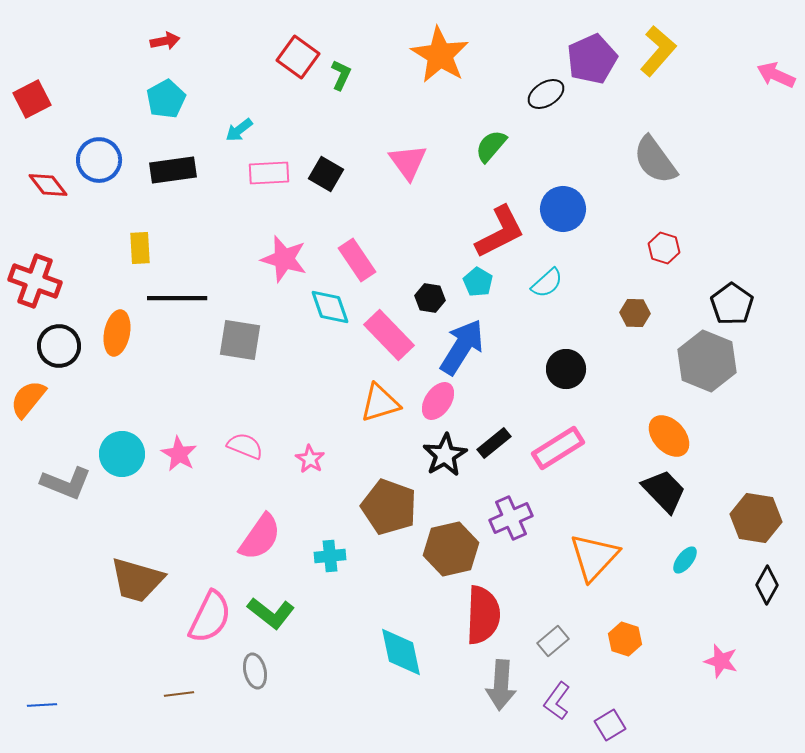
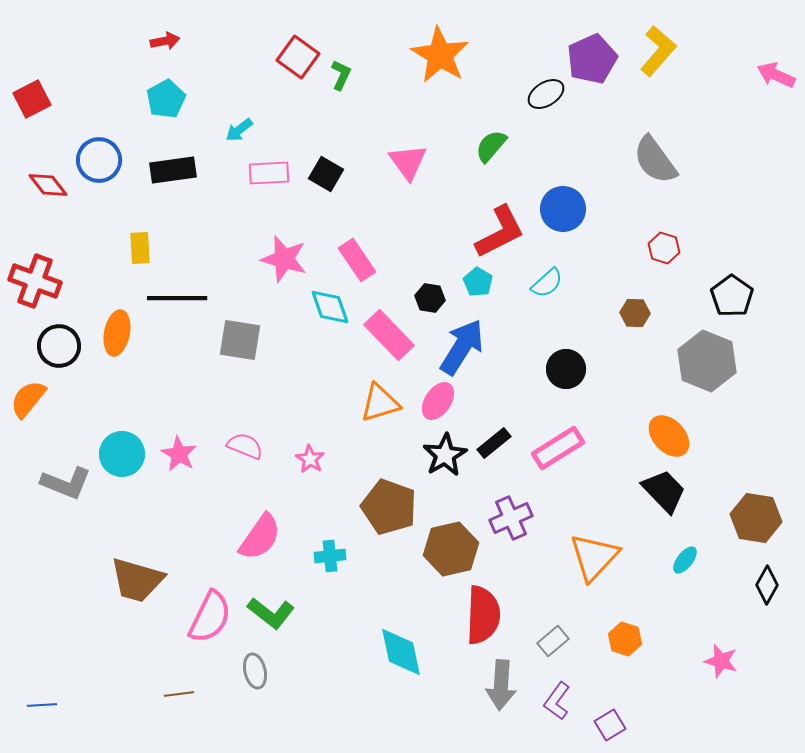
black pentagon at (732, 304): moved 8 px up
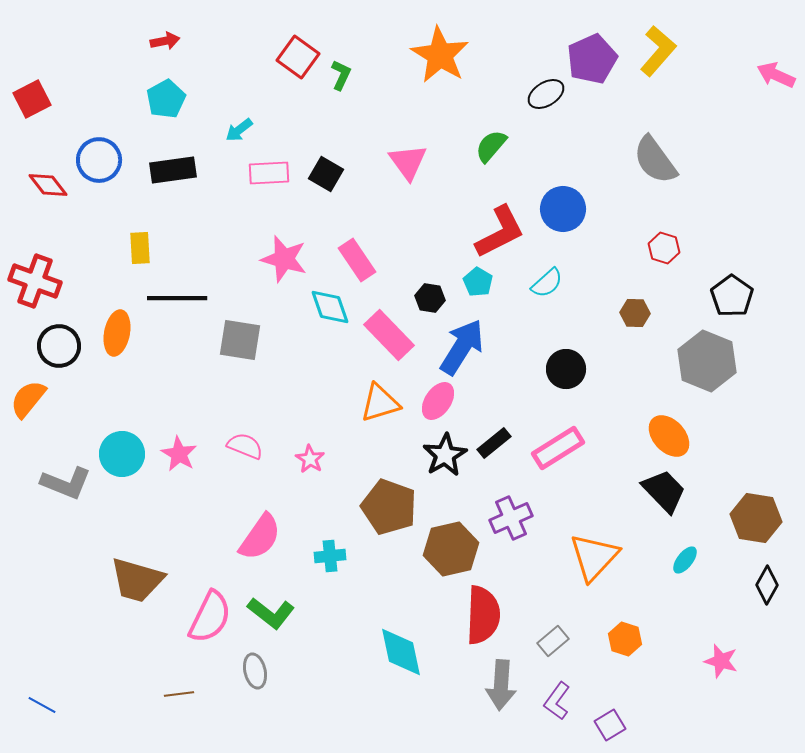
blue line at (42, 705): rotated 32 degrees clockwise
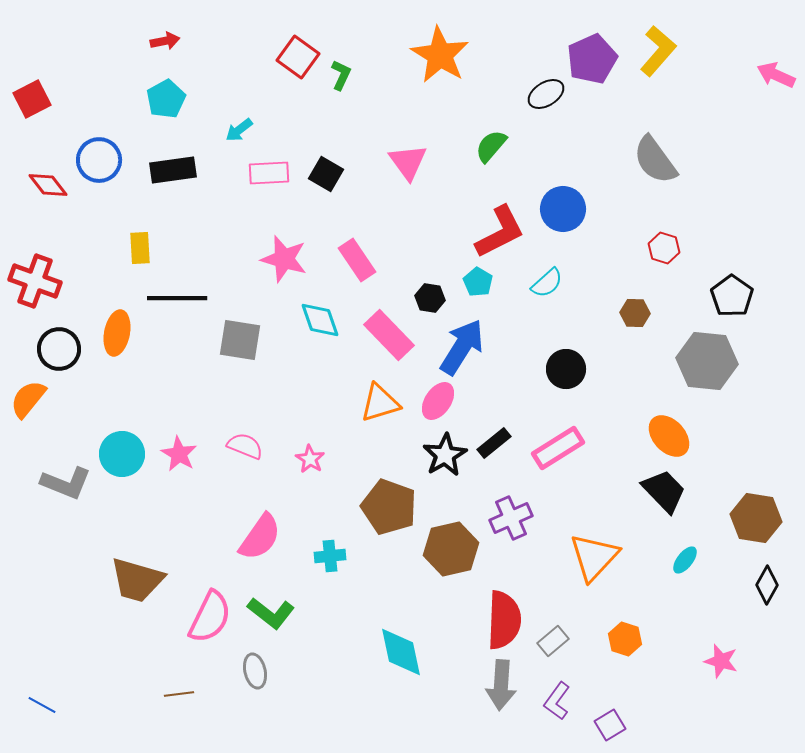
cyan diamond at (330, 307): moved 10 px left, 13 px down
black circle at (59, 346): moved 3 px down
gray hexagon at (707, 361): rotated 16 degrees counterclockwise
red semicircle at (483, 615): moved 21 px right, 5 px down
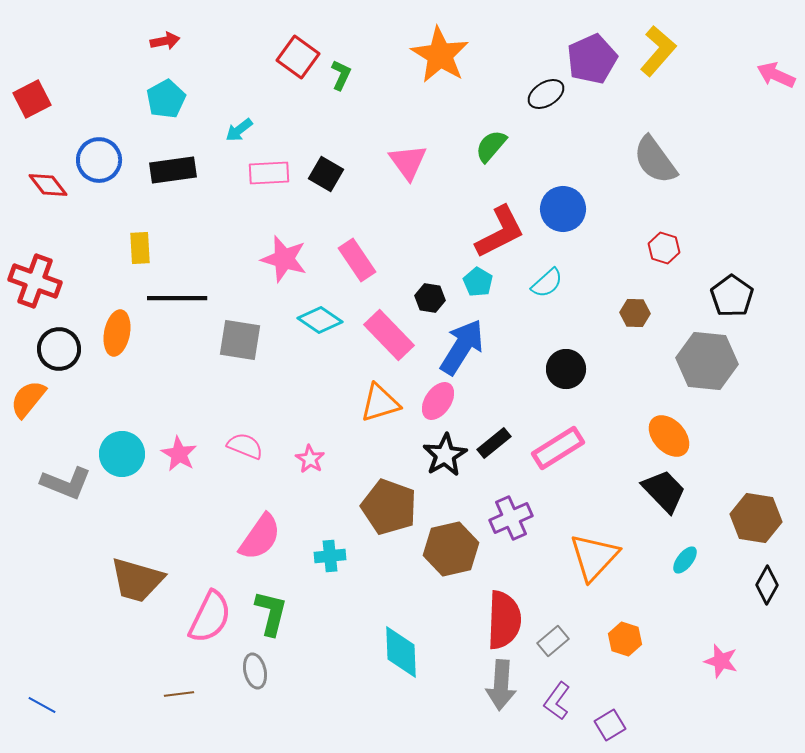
cyan diamond at (320, 320): rotated 36 degrees counterclockwise
green L-shape at (271, 613): rotated 114 degrees counterclockwise
cyan diamond at (401, 652): rotated 10 degrees clockwise
